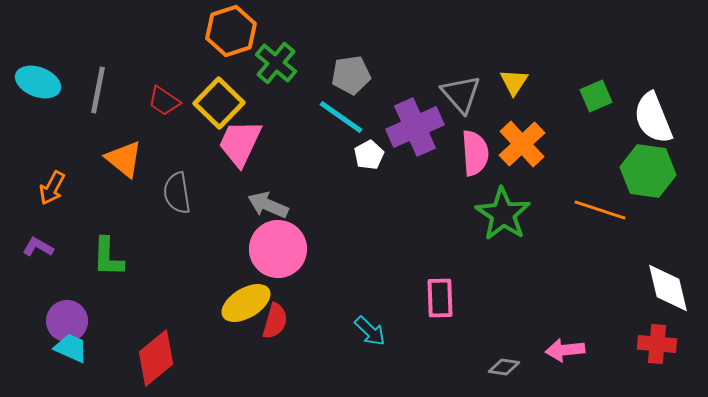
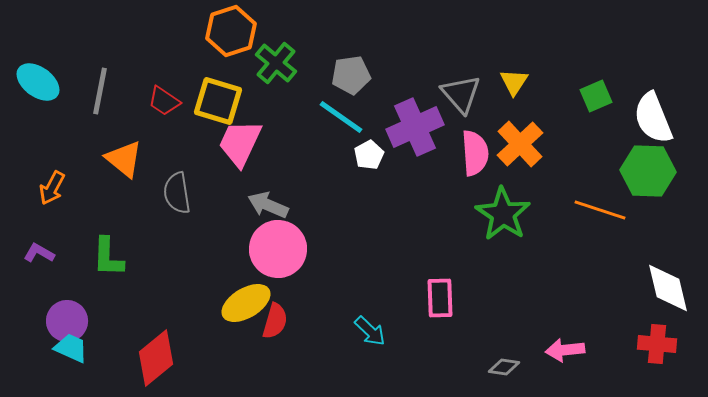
cyan ellipse: rotated 15 degrees clockwise
gray line: moved 2 px right, 1 px down
yellow square: moved 1 px left, 2 px up; rotated 27 degrees counterclockwise
orange cross: moved 2 px left
green hexagon: rotated 6 degrees counterclockwise
purple L-shape: moved 1 px right, 6 px down
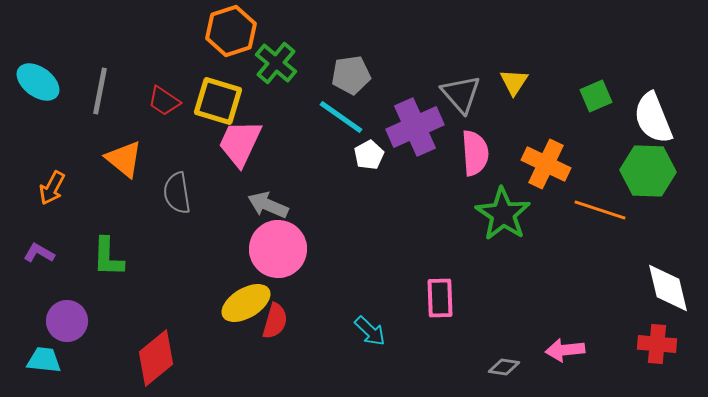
orange cross: moved 26 px right, 20 px down; rotated 21 degrees counterclockwise
cyan trapezoid: moved 27 px left, 12 px down; rotated 18 degrees counterclockwise
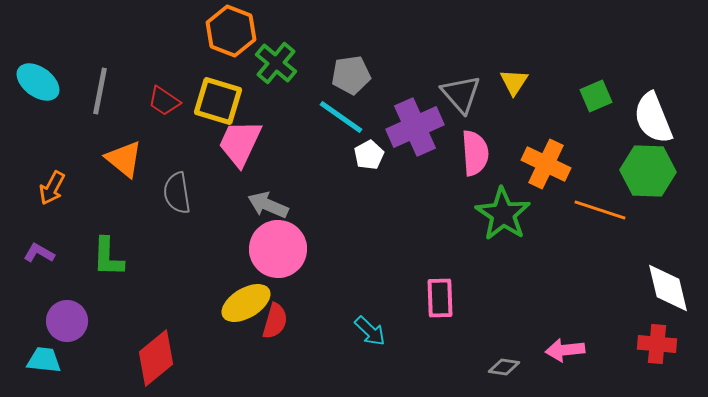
orange hexagon: rotated 21 degrees counterclockwise
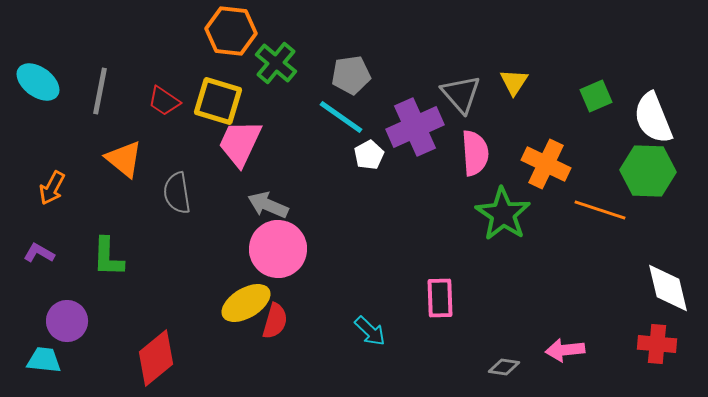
orange hexagon: rotated 15 degrees counterclockwise
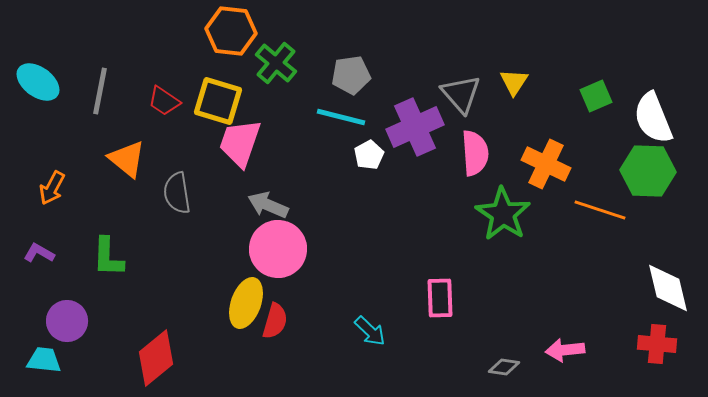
cyan line: rotated 21 degrees counterclockwise
pink trapezoid: rotated 6 degrees counterclockwise
orange triangle: moved 3 px right
yellow ellipse: rotated 39 degrees counterclockwise
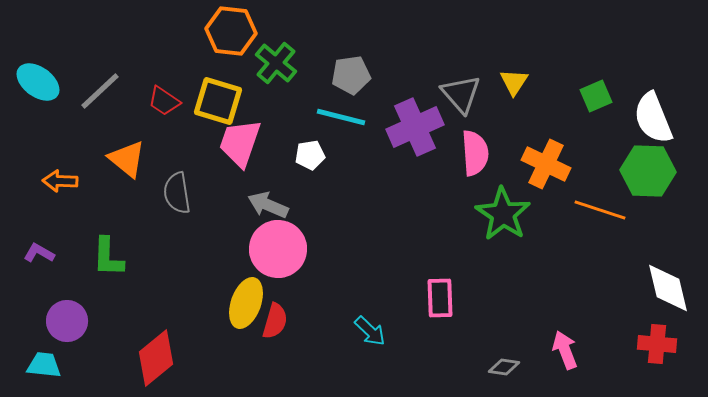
gray line: rotated 36 degrees clockwise
white pentagon: moved 59 px left; rotated 20 degrees clockwise
orange arrow: moved 8 px right, 7 px up; rotated 64 degrees clockwise
pink arrow: rotated 75 degrees clockwise
cyan trapezoid: moved 5 px down
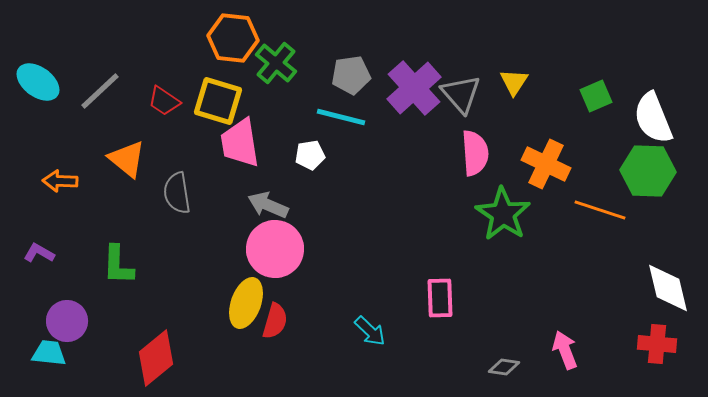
orange hexagon: moved 2 px right, 7 px down
purple cross: moved 1 px left, 39 px up; rotated 18 degrees counterclockwise
pink trapezoid: rotated 28 degrees counterclockwise
pink circle: moved 3 px left
green L-shape: moved 10 px right, 8 px down
cyan trapezoid: moved 5 px right, 12 px up
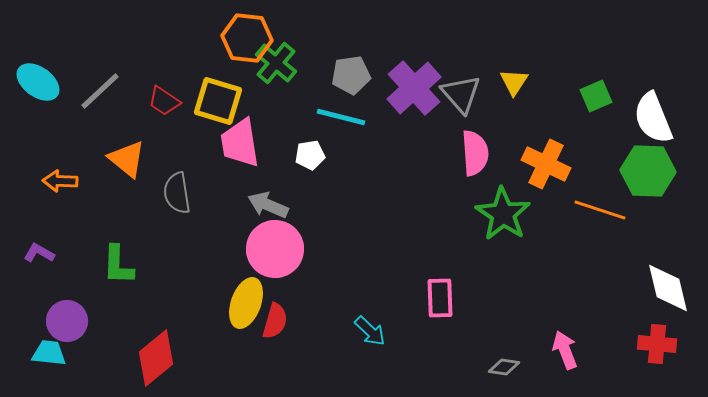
orange hexagon: moved 14 px right
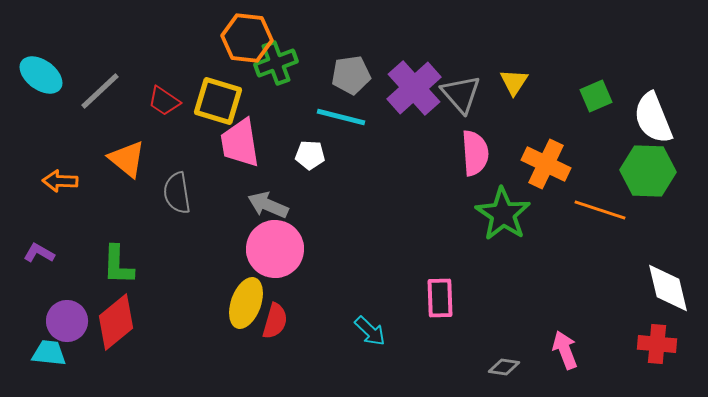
green cross: rotated 30 degrees clockwise
cyan ellipse: moved 3 px right, 7 px up
white pentagon: rotated 12 degrees clockwise
red diamond: moved 40 px left, 36 px up
